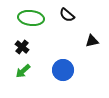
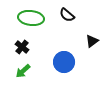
black triangle: rotated 24 degrees counterclockwise
blue circle: moved 1 px right, 8 px up
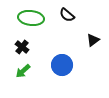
black triangle: moved 1 px right, 1 px up
blue circle: moved 2 px left, 3 px down
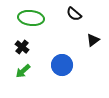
black semicircle: moved 7 px right, 1 px up
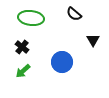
black triangle: rotated 24 degrees counterclockwise
blue circle: moved 3 px up
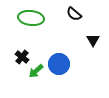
black cross: moved 10 px down
blue circle: moved 3 px left, 2 px down
green arrow: moved 13 px right
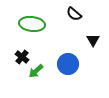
green ellipse: moved 1 px right, 6 px down
blue circle: moved 9 px right
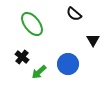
green ellipse: rotated 45 degrees clockwise
green arrow: moved 3 px right, 1 px down
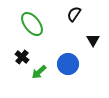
black semicircle: rotated 84 degrees clockwise
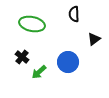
black semicircle: rotated 35 degrees counterclockwise
green ellipse: rotated 40 degrees counterclockwise
black triangle: moved 1 px right, 1 px up; rotated 24 degrees clockwise
blue circle: moved 2 px up
